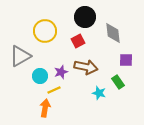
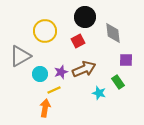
brown arrow: moved 2 px left, 2 px down; rotated 35 degrees counterclockwise
cyan circle: moved 2 px up
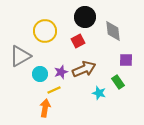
gray diamond: moved 2 px up
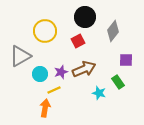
gray diamond: rotated 45 degrees clockwise
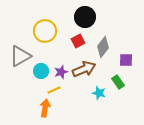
gray diamond: moved 10 px left, 16 px down
cyan circle: moved 1 px right, 3 px up
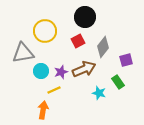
gray triangle: moved 3 px right, 3 px up; rotated 20 degrees clockwise
purple square: rotated 16 degrees counterclockwise
orange arrow: moved 2 px left, 2 px down
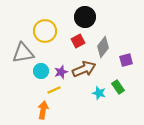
green rectangle: moved 5 px down
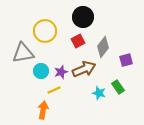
black circle: moved 2 px left
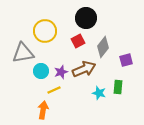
black circle: moved 3 px right, 1 px down
green rectangle: rotated 40 degrees clockwise
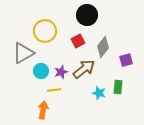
black circle: moved 1 px right, 3 px up
gray triangle: rotated 20 degrees counterclockwise
brown arrow: rotated 15 degrees counterclockwise
yellow line: rotated 16 degrees clockwise
